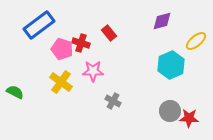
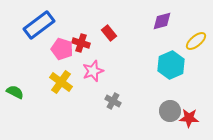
pink star: rotated 20 degrees counterclockwise
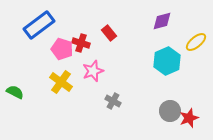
yellow ellipse: moved 1 px down
cyan hexagon: moved 4 px left, 4 px up
red star: rotated 24 degrees counterclockwise
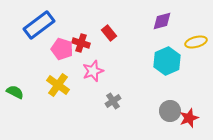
yellow ellipse: rotated 25 degrees clockwise
yellow cross: moved 3 px left, 3 px down
gray cross: rotated 28 degrees clockwise
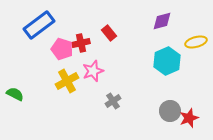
red cross: rotated 30 degrees counterclockwise
yellow cross: moved 9 px right, 4 px up; rotated 25 degrees clockwise
green semicircle: moved 2 px down
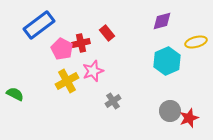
red rectangle: moved 2 px left
pink pentagon: rotated 10 degrees clockwise
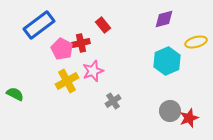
purple diamond: moved 2 px right, 2 px up
red rectangle: moved 4 px left, 8 px up
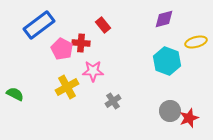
red cross: rotated 18 degrees clockwise
cyan hexagon: rotated 16 degrees counterclockwise
pink star: rotated 20 degrees clockwise
yellow cross: moved 6 px down
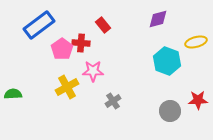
purple diamond: moved 6 px left
pink pentagon: rotated 10 degrees clockwise
green semicircle: moved 2 px left; rotated 30 degrees counterclockwise
red star: moved 9 px right, 18 px up; rotated 18 degrees clockwise
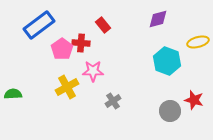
yellow ellipse: moved 2 px right
red star: moved 4 px left; rotated 18 degrees clockwise
